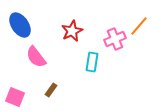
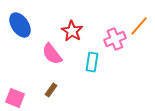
red star: rotated 15 degrees counterclockwise
pink semicircle: moved 16 px right, 3 px up
pink square: moved 1 px down
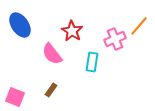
pink square: moved 1 px up
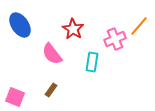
red star: moved 1 px right, 2 px up
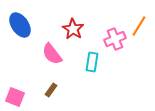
orange line: rotated 10 degrees counterclockwise
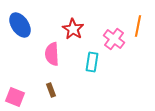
orange line: moved 1 px left; rotated 20 degrees counterclockwise
pink cross: moved 1 px left; rotated 30 degrees counterclockwise
pink semicircle: rotated 35 degrees clockwise
brown rectangle: rotated 56 degrees counterclockwise
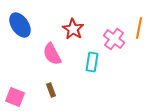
orange line: moved 1 px right, 2 px down
pink semicircle: rotated 25 degrees counterclockwise
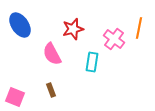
red star: rotated 25 degrees clockwise
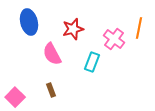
blue ellipse: moved 9 px right, 3 px up; rotated 20 degrees clockwise
cyan rectangle: rotated 12 degrees clockwise
pink square: rotated 24 degrees clockwise
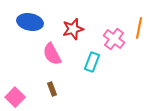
blue ellipse: moved 1 px right; rotated 65 degrees counterclockwise
brown rectangle: moved 1 px right, 1 px up
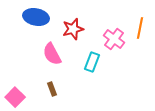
blue ellipse: moved 6 px right, 5 px up
orange line: moved 1 px right
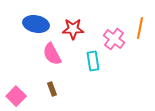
blue ellipse: moved 7 px down
red star: rotated 15 degrees clockwise
cyan rectangle: moved 1 px right, 1 px up; rotated 30 degrees counterclockwise
pink square: moved 1 px right, 1 px up
